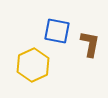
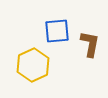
blue square: rotated 16 degrees counterclockwise
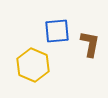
yellow hexagon: rotated 12 degrees counterclockwise
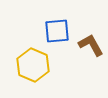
brown L-shape: moved 1 px right, 1 px down; rotated 40 degrees counterclockwise
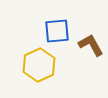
yellow hexagon: moved 6 px right; rotated 12 degrees clockwise
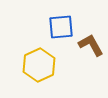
blue square: moved 4 px right, 4 px up
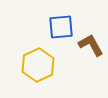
yellow hexagon: moved 1 px left
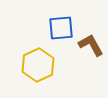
blue square: moved 1 px down
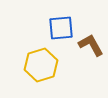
yellow hexagon: moved 3 px right; rotated 8 degrees clockwise
